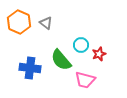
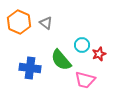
cyan circle: moved 1 px right
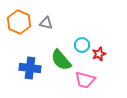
gray triangle: rotated 24 degrees counterclockwise
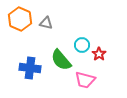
orange hexagon: moved 1 px right, 3 px up
red star: rotated 16 degrees counterclockwise
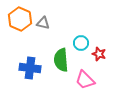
gray triangle: moved 3 px left
cyan circle: moved 1 px left, 2 px up
red star: rotated 16 degrees counterclockwise
green semicircle: rotated 35 degrees clockwise
pink trapezoid: rotated 30 degrees clockwise
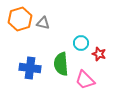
orange hexagon: rotated 20 degrees clockwise
green semicircle: moved 4 px down
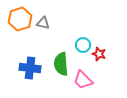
cyan circle: moved 2 px right, 2 px down
pink trapezoid: moved 2 px left
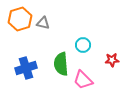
red star: moved 13 px right, 6 px down; rotated 24 degrees counterclockwise
blue cross: moved 4 px left; rotated 25 degrees counterclockwise
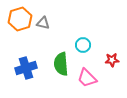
pink trapezoid: moved 4 px right, 2 px up
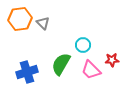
orange hexagon: rotated 10 degrees clockwise
gray triangle: rotated 32 degrees clockwise
green semicircle: rotated 35 degrees clockwise
blue cross: moved 1 px right, 4 px down
pink trapezoid: moved 4 px right, 8 px up
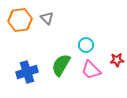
orange hexagon: moved 1 px down
gray triangle: moved 4 px right, 5 px up
cyan circle: moved 3 px right
red star: moved 5 px right
green semicircle: moved 1 px down
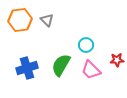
gray triangle: moved 2 px down
blue cross: moved 4 px up
